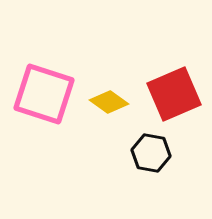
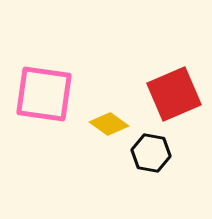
pink square: rotated 10 degrees counterclockwise
yellow diamond: moved 22 px down
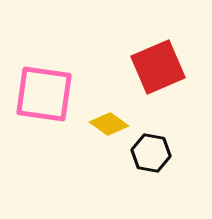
red square: moved 16 px left, 27 px up
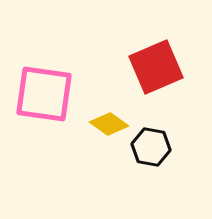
red square: moved 2 px left
black hexagon: moved 6 px up
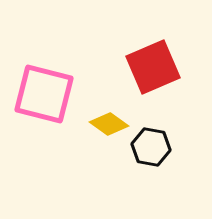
red square: moved 3 px left
pink square: rotated 6 degrees clockwise
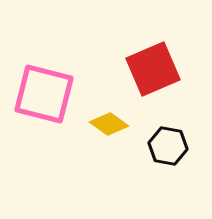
red square: moved 2 px down
black hexagon: moved 17 px right, 1 px up
